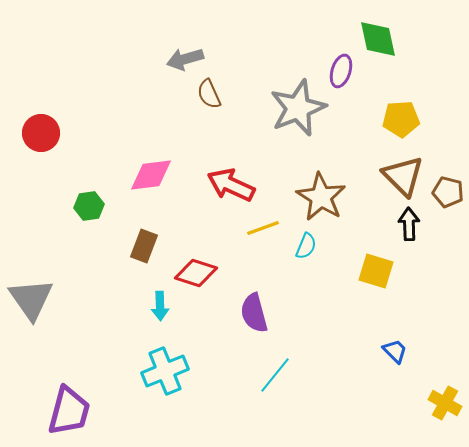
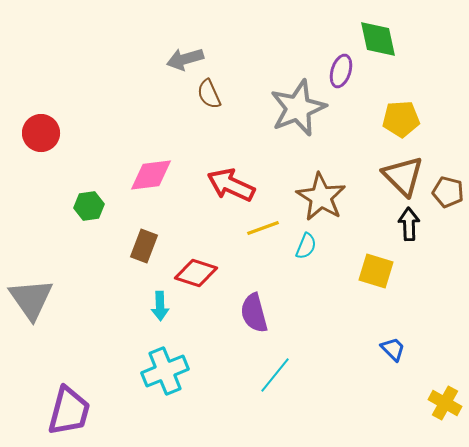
blue trapezoid: moved 2 px left, 2 px up
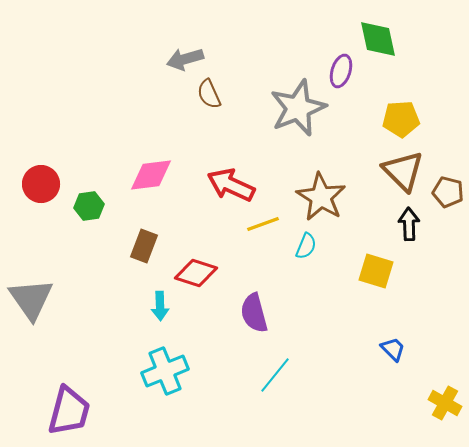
red circle: moved 51 px down
brown triangle: moved 5 px up
yellow line: moved 4 px up
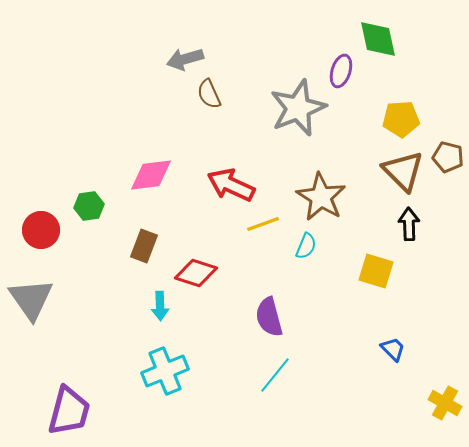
red circle: moved 46 px down
brown pentagon: moved 35 px up
purple semicircle: moved 15 px right, 4 px down
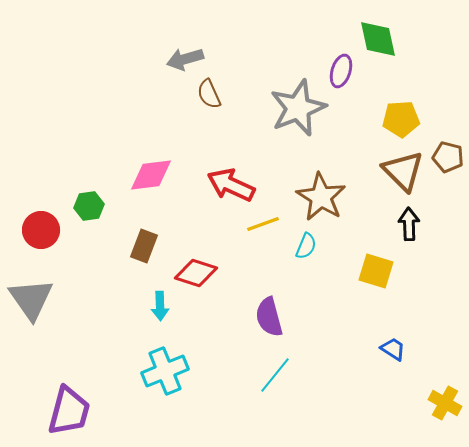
blue trapezoid: rotated 12 degrees counterclockwise
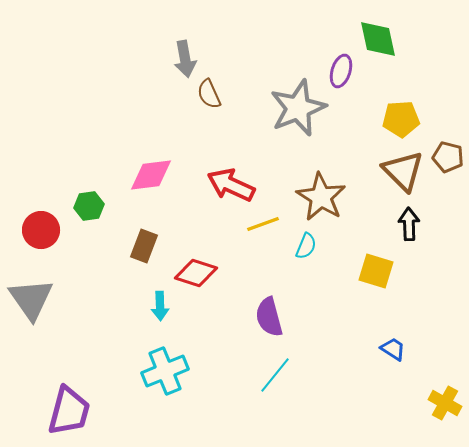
gray arrow: rotated 84 degrees counterclockwise
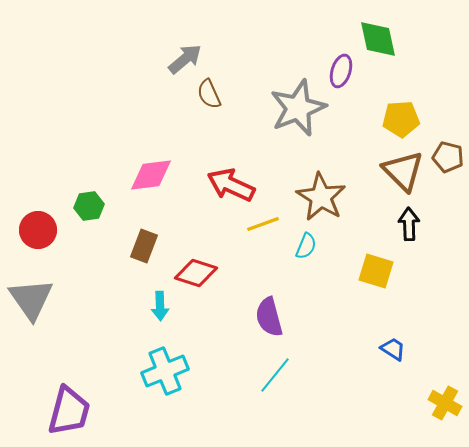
gray arrow: rotated 120 degrees counterclockwise
red circle: moved 3 px left
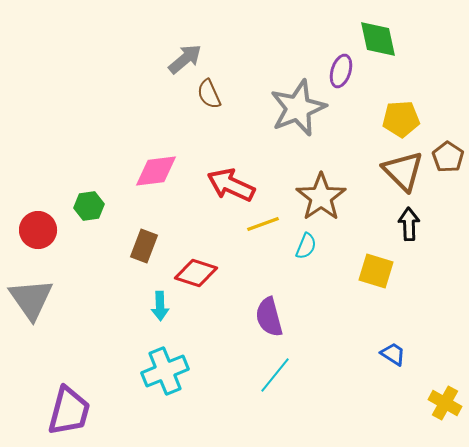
brown pentagon: rotated 20 degrees clockwise
pink diamond: moved 5 px right, 4 px up
brown star: rotated 6 degrees clockwise
blue trapezoid: moved 5 px down
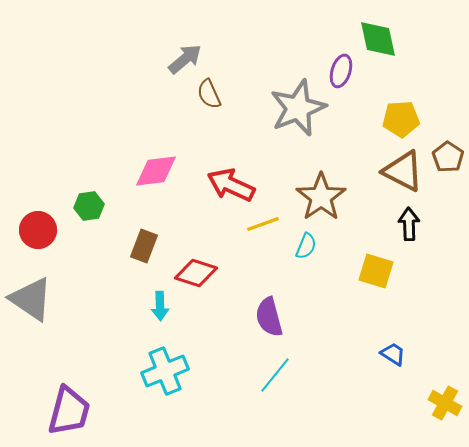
brown triangle: rotated 18 degrees counterclockwise
gray triangle: rotated 21 degrees counterclockwise
